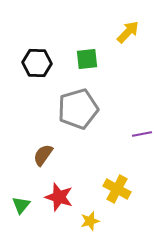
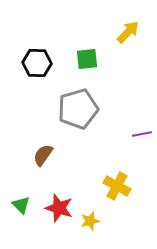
yellow cross: moved 3 px up
red star: moved 11 px down
green triangle: rotated 24 degrees counterclockwise
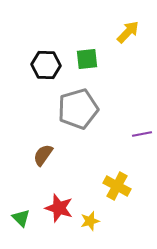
black hexagon: moved 9 px right, 2 px down
green triangle: moved 13 px down
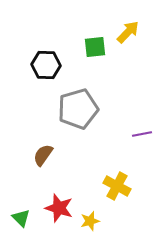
green square: moved 8 px right, 12 px up
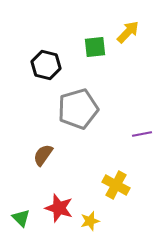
black hexagon: rotated 12 degrees clockwise
yellow cross: moved 1 px left, 1 px up
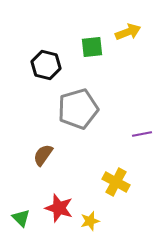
yellow arrow: rotated 25 degrees clockwise
green square: moved 3 px left
yellow cross: moved 3 px up
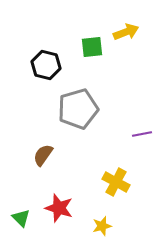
yellow arrow: moved 2 px left
yellow star: moved 12 px right, 5 px down
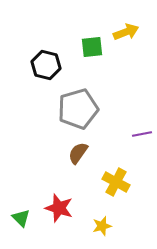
brown semicircle: moved 35 px right, 2 px up
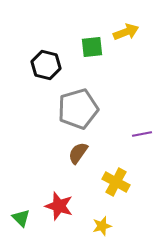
red star: moved 2 px up
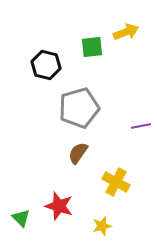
gray pentagon: moved 1 px right, 1 px up
purple line: moved 1 px left, 8 px up
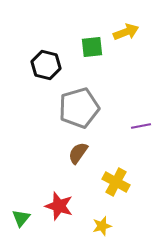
green triangle: rotated 24 degrees clockwise
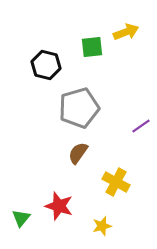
purple line: rotated 24 degrees counterclockwise
